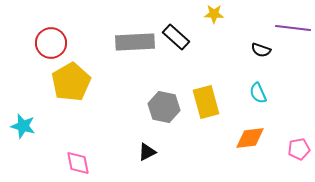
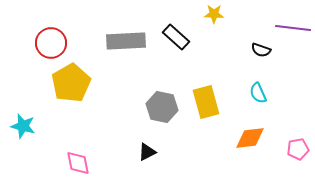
gray rectangle: moved 9 px left, 1 px up
yellow pentagon: moved 1 px down
gray hexagon: moved 2 px left
pink pentagon: moved 1 px left
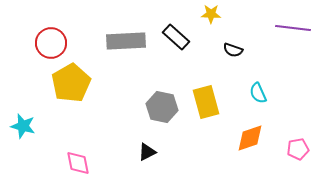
yellow star: moved 3 px left
black semicircle: moved 28 px left
orange diamond: rotated 12 degrees counterclockwise
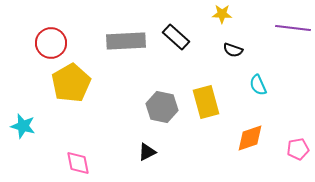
yellow star: moved 11 px right
cyan semicircle: moved 8 px up
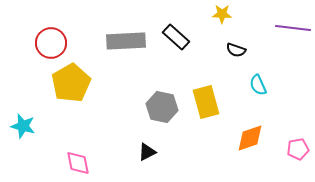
black semicircle: moved 3 px right
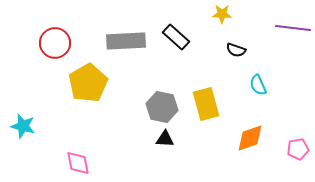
red circle: moved 4 px right
yellow pentagon: moved 17 px right
yellow rectangle: moved 2 px down
black triangle: moved 18 px right, 13 px up; rotated 30 degrees clockwise
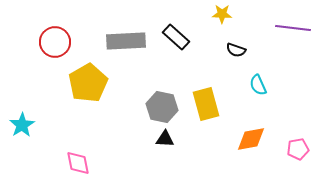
red circle: moved 1 px up
cyan star: moved 1 px left, 1 px up; rotated 25 degrees clockwise
orange diamond: moved 1 px right, 1 px down; rotated 8 degrees clockwise
